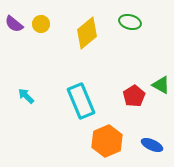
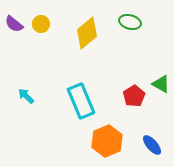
green triangle: moved 1 px up
blue ellipse: rotated 25 degrees clockwise
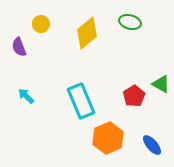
purple semicircle: moved 5 px right, 23 px down; rotated 30 degrees clockwise
orange hexagon: moved 1 px right, 3 px up
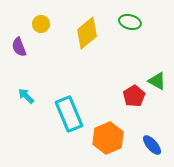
green triangle: moved 4 px left, 3 px up
cyan rectangle: moved 12 px left, 13 px down
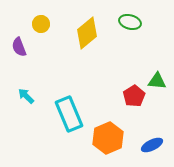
green triangle: rotated 24 degrees counterclockwise
blue ellipse: rotated 75 degrees counterclockwise
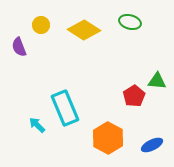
yellow circle: moved 1 px down
yellow diamond: moved 3 px left, 3 px up; rotated 72 degrees clockwise
cyan arrow: moved 11 px right, 29 px down
cyan rectangle: moved 4 px left, 6 px up
orange hexagon: rotated 8 degrees counterclockwise
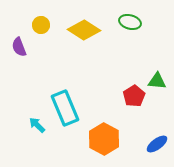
orange hexagon: moved 4 px left, 1 px down
blue ellipse: moved 5 px right, 1 px up; rotated 10 degrees counterclockwise
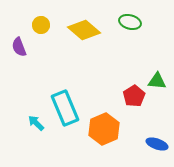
yellow diamond: rotated 8 degrees clockwise
cyan arrow: moved 1 px left, 2 px up
orange hexagon: moved 10 px up; rotated 8 degrees clockwise
blue ellipse: rotated 55 degrees clockwise
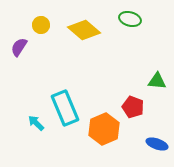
green ellipse: moved 3 px up
purple semicircle: rotated 54 degrees clockwise
red pentagon: moved 1 px left, 11 px down; rotated 20 degrees counterclockwise
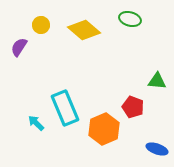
blue ellipse: moved 5 px down
